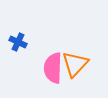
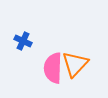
blue cross: moved 5 px right, 1 px up
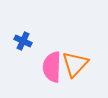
pink semicircle: moved 1 px left, 1 px up
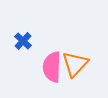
blue cross: rotated 18 degrees clockwise
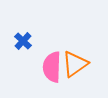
orange triangle: rotated 12 degrees clockwise
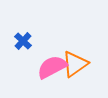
pink semicircle: rotated 60 degrees clockwise
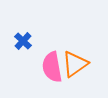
pink semicircle: rotated 72 degrees counterclockwise
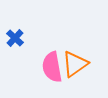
blue cross: moved 8 px left, 3 px up
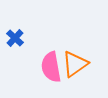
pink semicircle: moved 1 px left
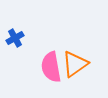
blue cross: rotated 18 degrees clockwise
